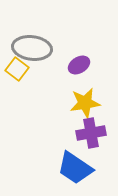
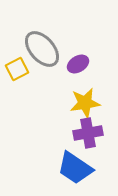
gray ellipse: moved 10 px right, 1 px down; rotated 42 degrees clockwise
purple ellipse: moved 1 px left, 1 px up
yellow square: rotated 25 degrees clockwise
purple cross: moved 3 px left
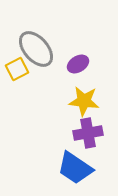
gray ellipse: moved 6 px left
yellow star: moved 1 px left, 2 px up; rotated 16 degrees clockwise
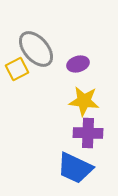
purple ellipse: rotated 15 degrees clockwise
purple cross: rotated 12 degrees clockwise
blue trapezoid: rotated 9 degrees counterclockwise
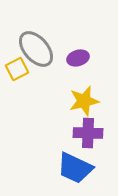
purple ellipse: moved 6 px up
yellow star: rotated 20 degrees counterclockwise
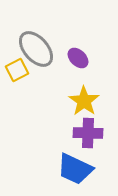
purple ellipse: rotated 60 degrees clockwise
yellow square: moved 1 px down
yellow star: rotated 24 degrees counterclockwise
blue trapezoid: moved 1 px down
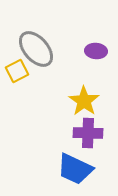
purple ellipse: moved 18 px right, 7 px up; rotated 40 degrees counterclockwise
yellow square: moved 1 px down
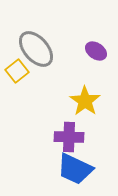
purple ellipse: rotated 30 degrees clockwise
yellow square: rotated 10 degrees counterclockwise
yellow star: moved 1 px right
purple cross: moved 19 px left, 4 px down
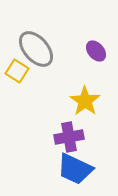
purple ellipse: rotated 15 degrees clockwise
yellow square: rotated 20 degrees counterclockwise
purple cross: rotated 12 degrees counterclockwise
